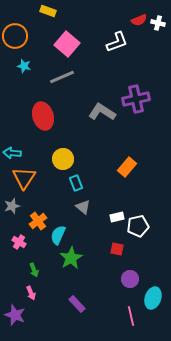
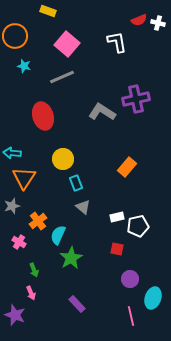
white L-shape: rotated 80 degrees counterclockwise
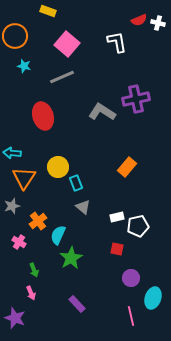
yellow circle: moved 5 px left, 8 px down
purple circle: moved 1 px right, 1 px up
purple star: moved 3 px down
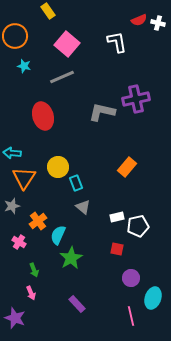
yellow rectangle: rotated 35 degrees clockwise
gray L-shape: rotated 20 degrees counterclockwise
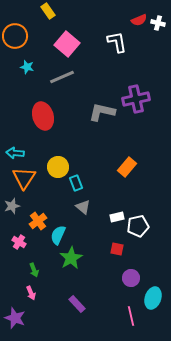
cyan star: moved 3 px right, 1 px down
cyan arrow: moved 3 px right
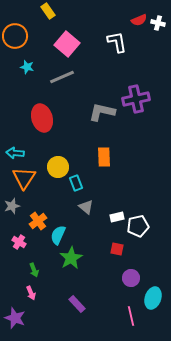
red ellipse: moved 1 px left, 2 px down
orange rectangle: moved 23 px left, 10 px up; rotated 42 degrees counterclockwise
gray triangle: moved 3 px right
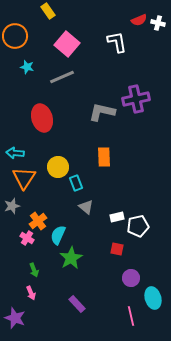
pink cross: moved 8 px right, 4 px up
cyan ellipse: rotated 35 degrees counterclockwise
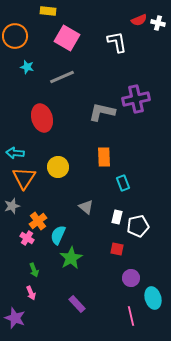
yellow rectangle: rotated 49 degrees counterclockwise
pink square: moved 6 px up; rotated 10 degrees counterclockwise
cyan rectangle: moved 47 px right
white rectangle: rotated 64 degrees counterclockwise
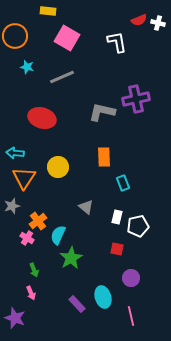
red ellipse: rotated 56 degrees counterclockwise
cyan ellipse: moved 50 px left, 1 px up
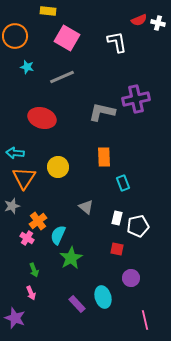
white rectangle: moved 1 px down
pink line: moved 14 px right, 4 px down
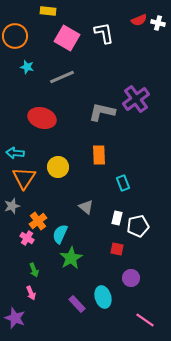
white L-shape: moved 13 px left, 9 px up
purple cross: rotated 24 degrees counterclockwise
orange rectangle: moved 5 px left, 2 px up
cyan semicircle: moved 2 px right, 1 px up
pink line: rotated 42 degrees counterclockwise
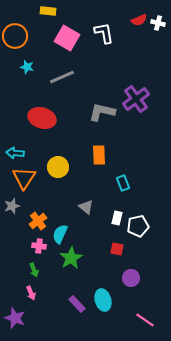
pink cross: moved 12 px right, 8 px down; rotated 24 degrees counterclockwise
cyan ellipse: moved 3 px down
